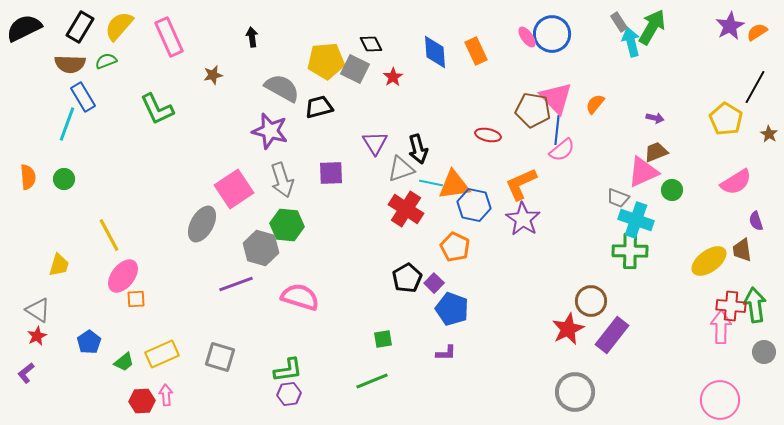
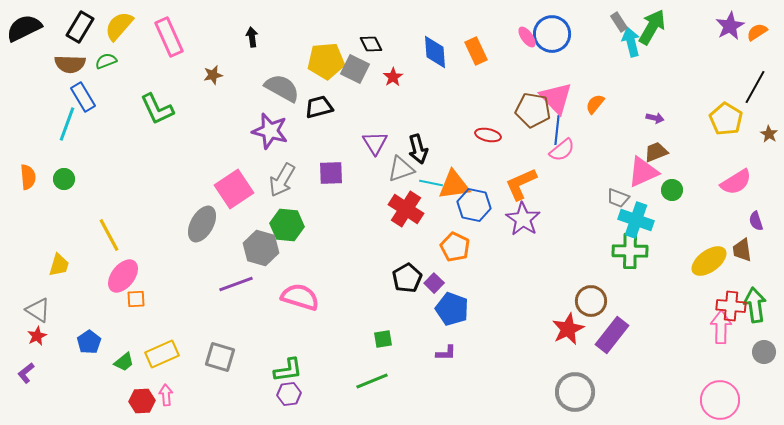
gray arrow at (282, 180): rotated 48 degrees clockwise
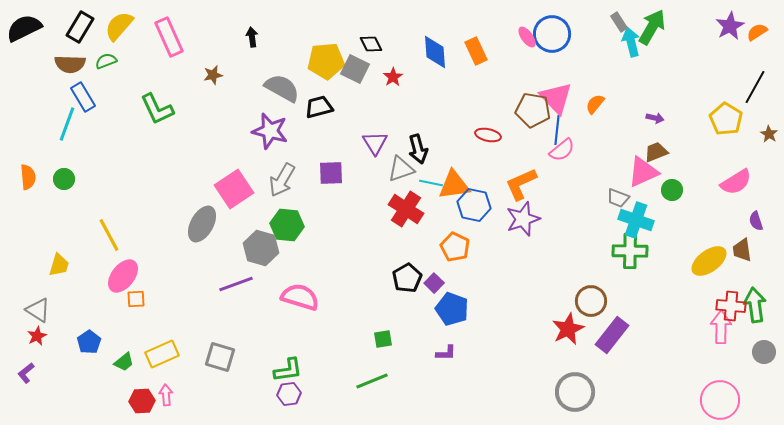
purple star at (523, 219): rotated 20 degrees clockwise
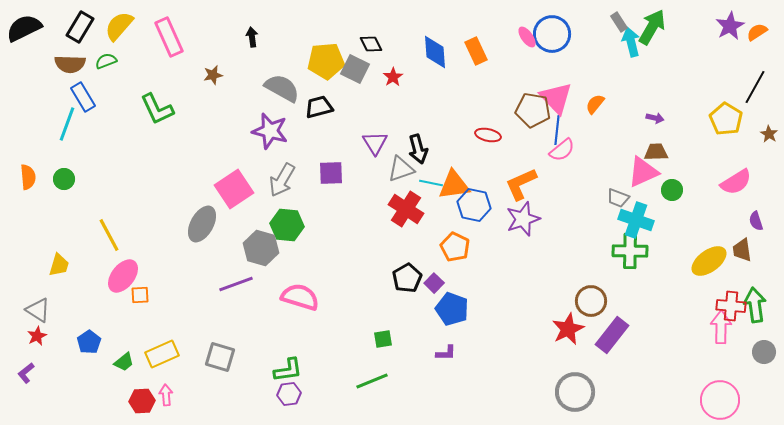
brown trapezoid at (656, 152): rotated 20 degrees clockwise
orange square at (136, 299): moved 4 px right, 4 px up
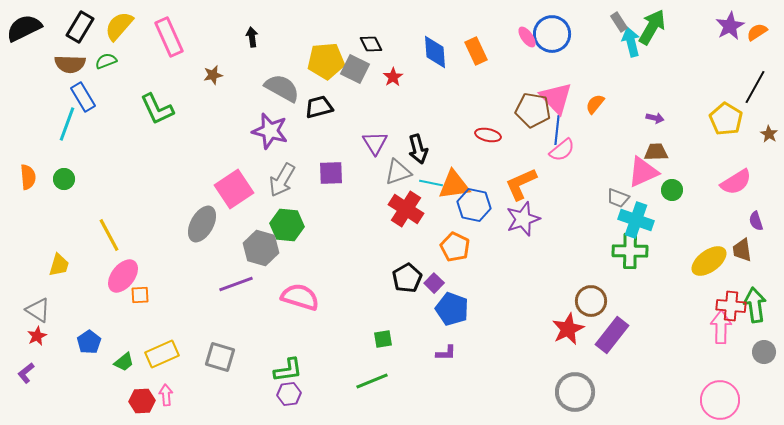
gray triangle at (401, 169): moved 3 px left, 3 px down
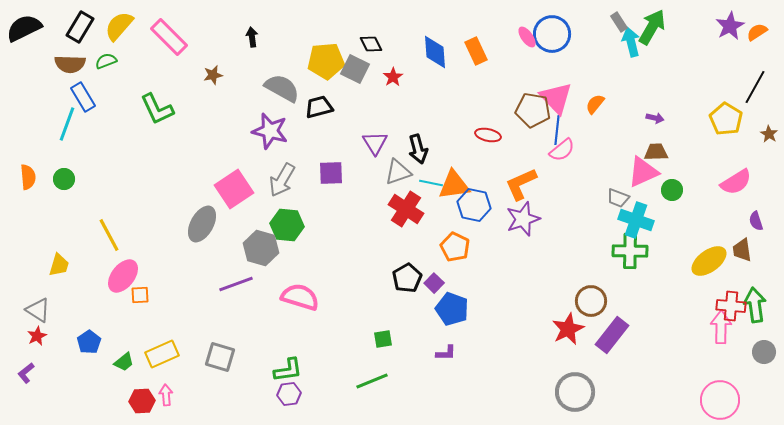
pink rectangle at (169, 37): rotated 21 degrees counterclockwise
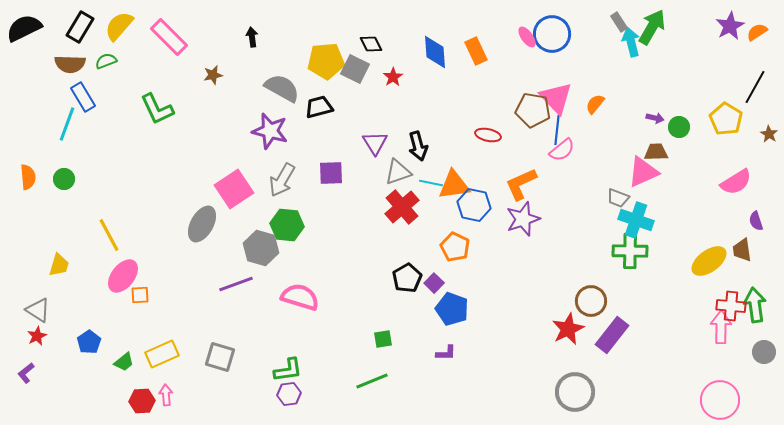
black arrow at (418, 149): moved 3 px up
green circle at (672, 190): moved 7 px right, 63 px up
red cross at (406, 209): moved 4 px left, 2 px up; rotated 16 degrees clockwise
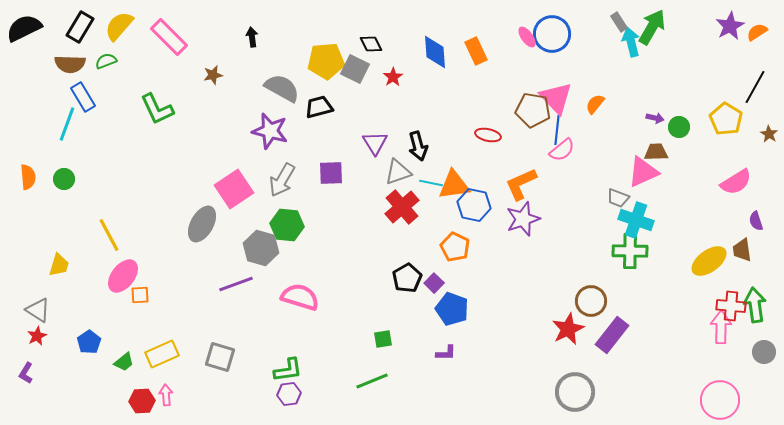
purple L-shape at (26, 373): rotated 20 degrees counterclockwise
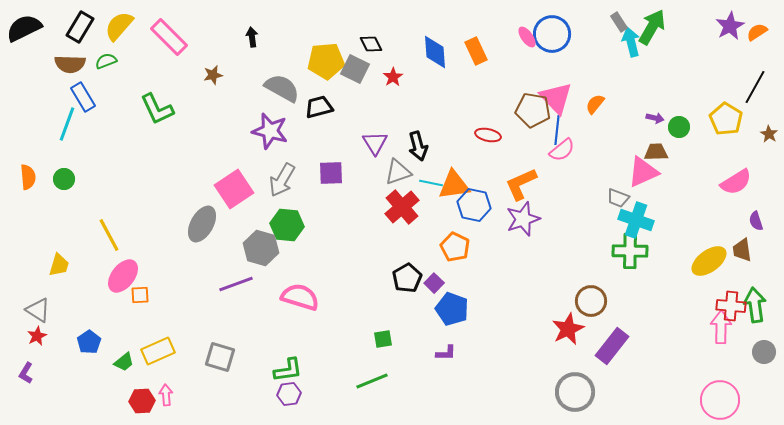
purple rectangle at (612, 335): moved 11 px down
yellow rectangle at (162, 354): moved 4 px left, 3 px up
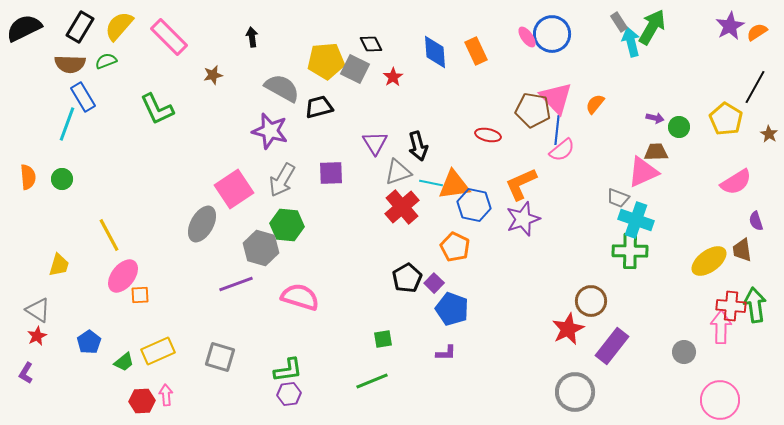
green circle at (64, 179): moved 2 px left
gray circle at (764, 352): moved 80 px left
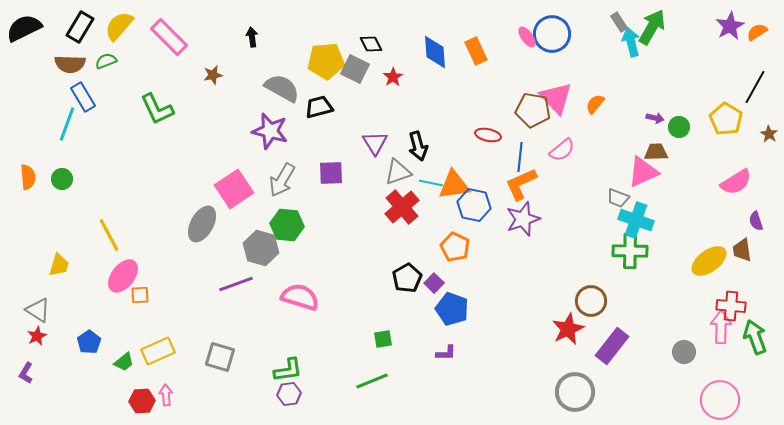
blue line at (557, 130): moved 37 px left, 27 px down
green arrow at (755, 305): moved 32 px down; rotated 12 degrees counterclockwise
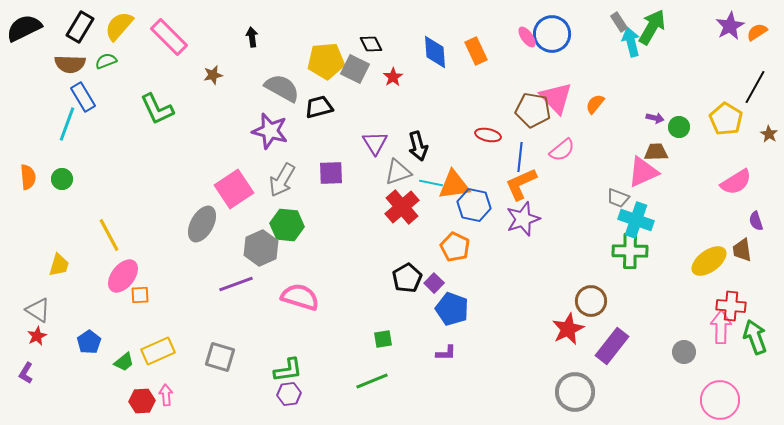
gray hexagon at (261, 248): rotated 20 degrees clockwise
